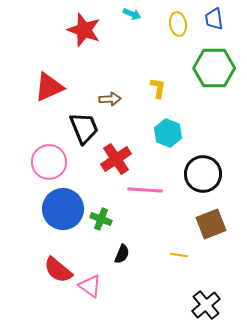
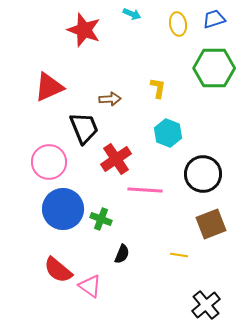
blue trapezoid: rotated 80 degrees clockwise
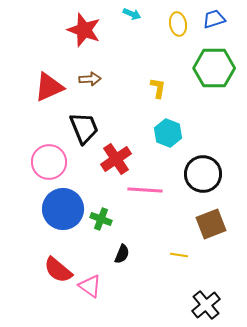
brown arrow: moved 20 px left, 20 px up
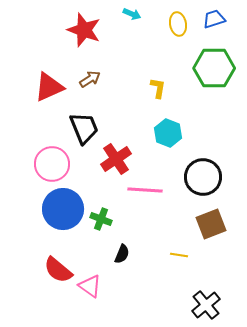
brown arrow: rotated 30 degrees counterclockwise
pink circle: moved 3 px right, 2 px down
black circle: moved 3 px down
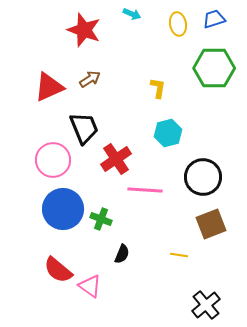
cyan hexagon: rotated 24 degrees clockwise
pink circle: moved 1 px right, 4 px up
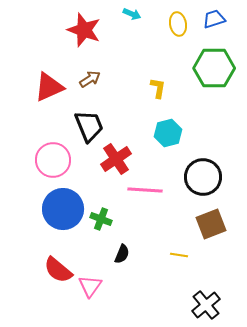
black trapezoid: moved 5 px right, 2 px up
pink triangle: rotated 30 degrees clockwise
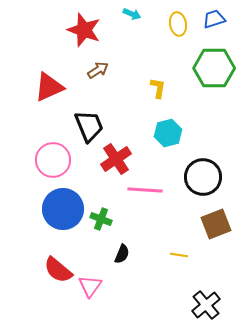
brown arrow: moved 8 px right, 9 px up
brown square: moved 5 px right
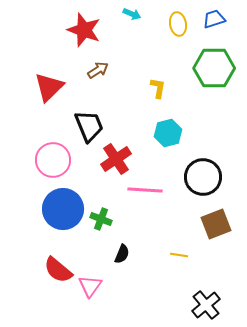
red triangle: rotated 20 degrees counterclockwise
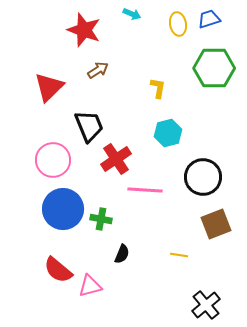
blue trapezoid: moved 5 px left
green cross: rotated 10 degrees counterclockwise
pink triangle: rotated 40 degrees clockwise
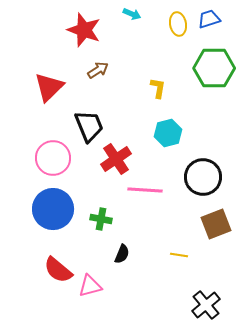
pink circle: moved 2 px up
blue circle: moved 10 px left
